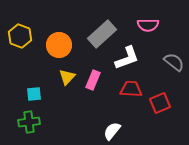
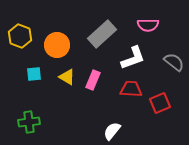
orange circle: moved 2 px left
white L-shape: moved 6 px right
yellow triangle: rotated 42 degrees counterclockwise
cyan square: moved 20 px up
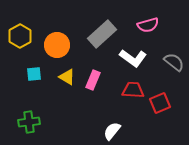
pink semicircle: rotated 15 degrees counterclockwise
yellow hexagon: rotated 10 degrees clockwise
white L-shape: rotated 56 degrees clockwise
red trapezoid: moved 2 px right, 1 px down
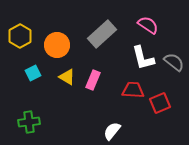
pink semicircle: rotated 130 degrees counterclockwise
white L-shape: moved 10 px right; rotated 40 degrees clockwise
cyan square: moved 1 px left, 1 px up; rotated 21 degrees counterclockwise
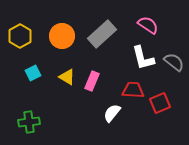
orange circle: moved 5 px right, 9 px up
pink rectangle: moved 1 px left, 1 px down
white semicircle: moved 18 px up
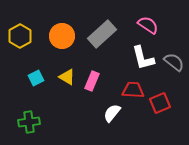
cyan square: moved 3 px right, 5 px down
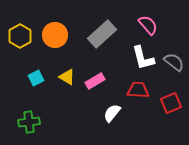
pink semicircle: rotated 15 degrees clockwise
orange circle: moved 7 px left, 1 px up
pink rectangle: moved 3 px right; rotated 36 degrees clockwise
red trapezoid: moved 5 px right
red square: moved 11 px right
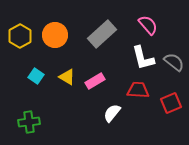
cyan square: moved 2 px up; rotated 28 degrees counterclockwise
